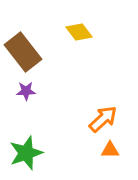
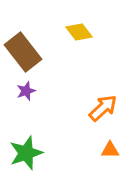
purple star: rotated 18 degrees counterclockwise
orange arrow: moved 11 px up
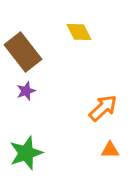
yellow diamond: rotated 12 degrees clockwise
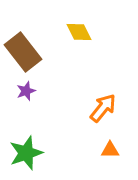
orange arrow: rotated 8 degrees counterclockwise
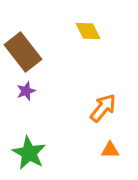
yellow diamond: moved 9 px right, 1 px up
green star: moved 3 px right; rotated 24 degrees counterclockwise
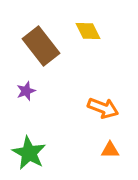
brown rectangle: moved 18 px right, 6 px up
orange arrow: rotated 72 degrees clockwise
